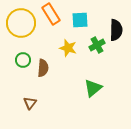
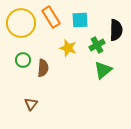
orange rectangle: moved 3 px down
green triangle: moved 10 px right, 18 px up
brown triangle: moved 1 px right, 1 px down
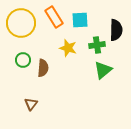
orange rectangle: moved 3 px right
green cross: rotated 21 degrees clockwise
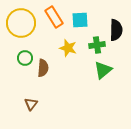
green circle: moved 2 px right, 2 px up
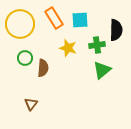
orange rectangle: moved 1 px down
yellow circle: moved 1 px left, 1 px down
green triangle: moved 1 px left
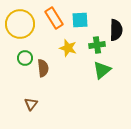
brown semicircle: rotated 12 degrees counterclockwise
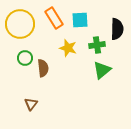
black semicircle: moved 1 px right, 1 px up
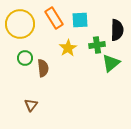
black semicircle: moved 1 px down
yellow star: rotated 24 degrees clockwise
green triangle: moved 9 px right, 7 px up
brown triangle: moved 1 px down
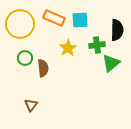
orange rectangle: rotated 35 degrees counterclockwise
